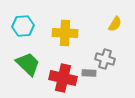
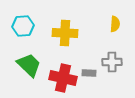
yellow semicircle: rotated 28 degrees counterclockwise
gray cross: moved 7 px right, 3 px down; rotated 18 degrees counterclockwise
green trapezoid: moved 1 px right, 1 px down
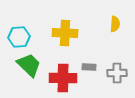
cyan hexagon: moved 4 px left, 11 px down
gray cross: moved 5 px right, 11 px down
gray rectangle: moved 6 px up
red cross: rotated 12 degrees counterclockwise
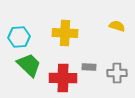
yellow semicircle: moved 2 px right, 2 px down; rotated 77 degrees counterclockwise
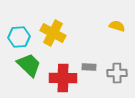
yellow cross: moved 12 px left; rotated 25 degrees clockwise
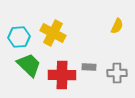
yellow semicircle: rotated 98 degrees clockwise
red cross: moved 1 px left, 3 px up
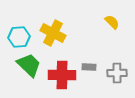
yellow semicircle: moved 5 px left, 4 px up; rotated 70 degrees counterclockwise
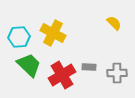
yellow semicircle: moved 2 px right, 1 px down
red cross: rotated 32 degrees counterclockwise
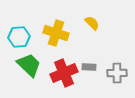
yellow semicircle: moved 22 px left
yellow cross: moved 3 px right; rotated 10 degrees counterclockwise
red cross: moved 2 px right, 2 px up; rotated 8 degrees clockwise
